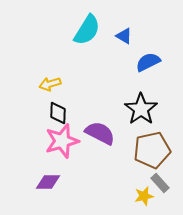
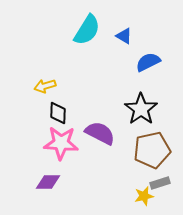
yellow arrow: moved 5 px left, 2 px down
pink star: moved 1 px left, 2 px down; rotated 20 degrees clockwise
gray rectangle: rotated 66 degrees counterclockwise
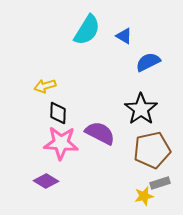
purple diamond: moved 2 px left, 1 px up; rotated 30 degrees clockwise
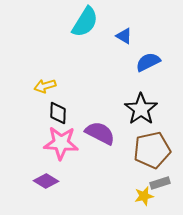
cyan semicircle: moved 2 px left, 8 px up
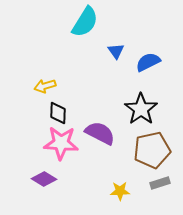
blue triangle: moved 8 px left, 15 px down; rotated 24 degrees clockwise
purple diamond: moved 2 px left, 2 px up
yellow star: moved 24 px left, 5 px up; rotated 12 degrees clockwise
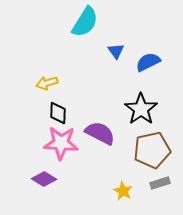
yellow arrow: moved 2 px right, 3 px up
yellow star: moved 3 px right; rotated 30 degrees clockwise
